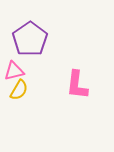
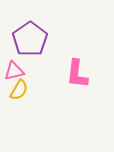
pink L-shape: moved 11 px up
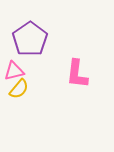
yellow semicircle: moved 1 px up; rotated 10 degrees clockwise
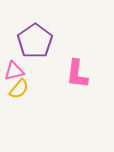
purple pentagon: moved 5 px right, 2 px down
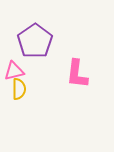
yellow semicircle: rotated 40 degrees counterclockwise
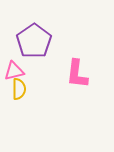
purple pentagon: moved 1 px left
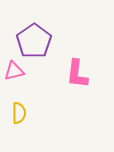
yellow semicircle: moved 24 px down
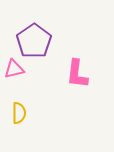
pink triangle: moved 2 px up
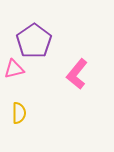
pink L-shape: rotated 32 degrees clockwise
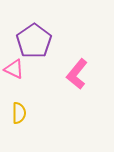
pink triangle: rotated 40 degrees clockwise
